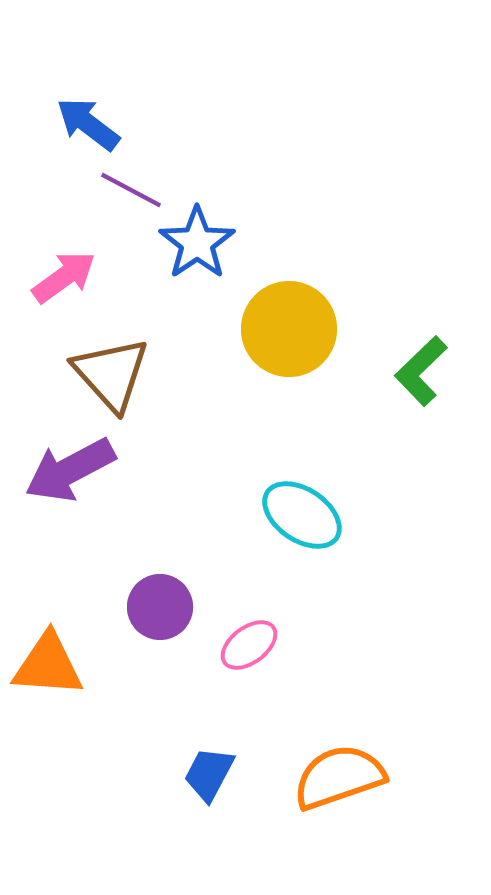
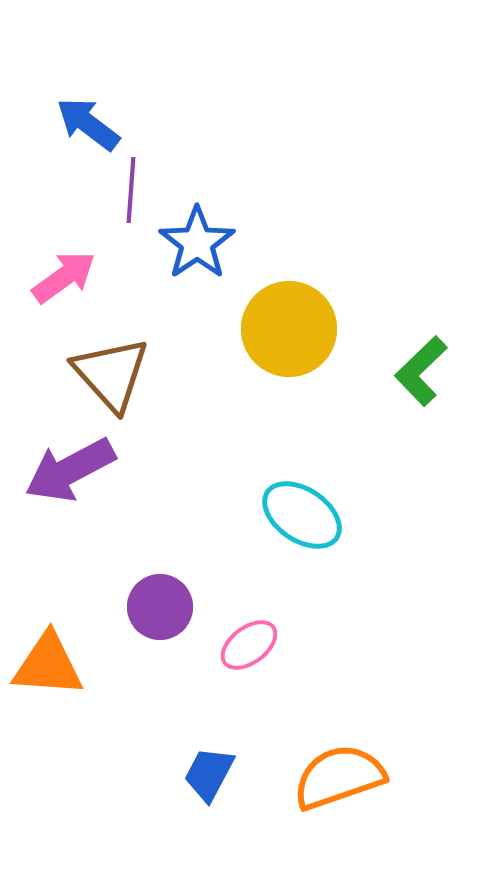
purple line: rotated 66 degrees clockwise
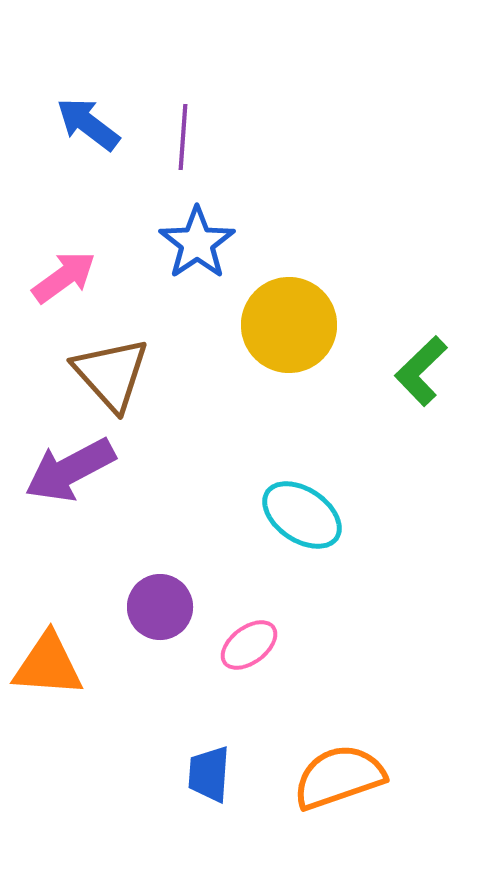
purple line: moved 52 px right, 53 px up
yellow circle: moved 4 px up
blue trapezoid: rotated 24 degrees counterclockwise
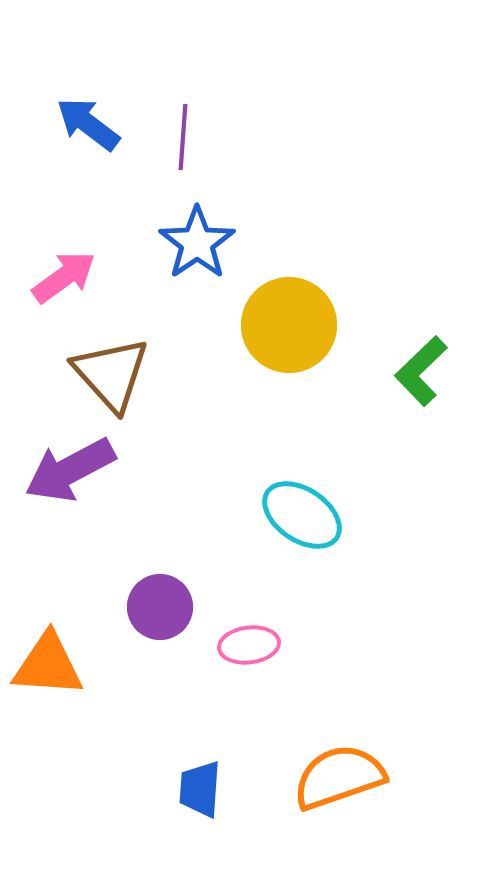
pink ellipse: rotated 30 degrees clockwise
blue trapezoid: moved 9 px left, 15 px down
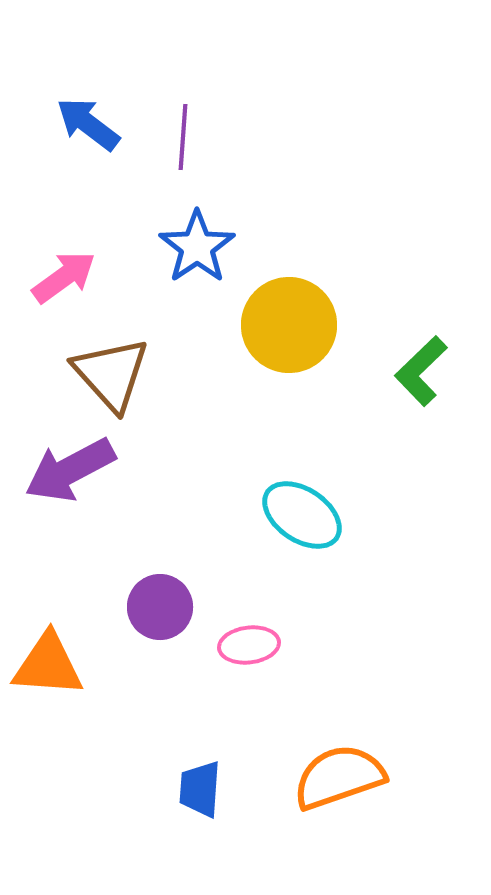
blue star: moved 4 px down
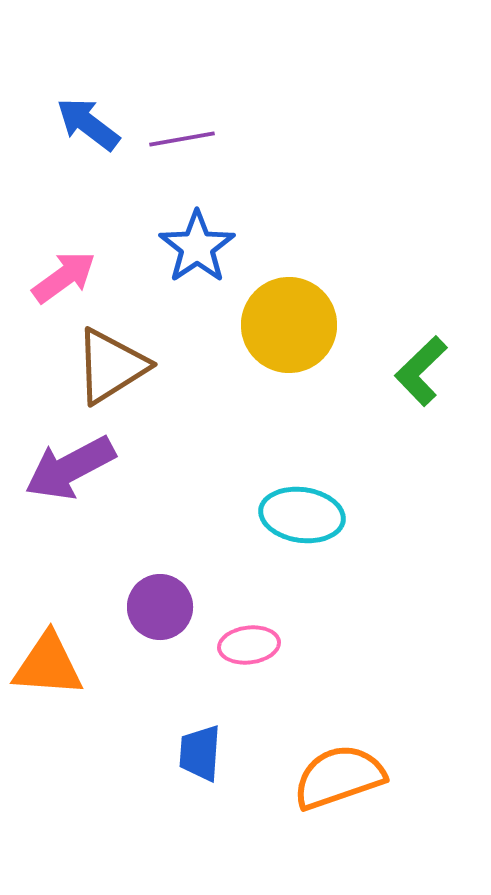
purple line: moved 1 px left, 2 px down; rotated 76 degrees clockwise
brown triangle: moved 8 px up; rotated 40 degrees clockwise
purple arrow: moved 2 px up
cyan ellipse: rotated 26 degrees counterclockwise
blue trapezoid: moved 36 px up
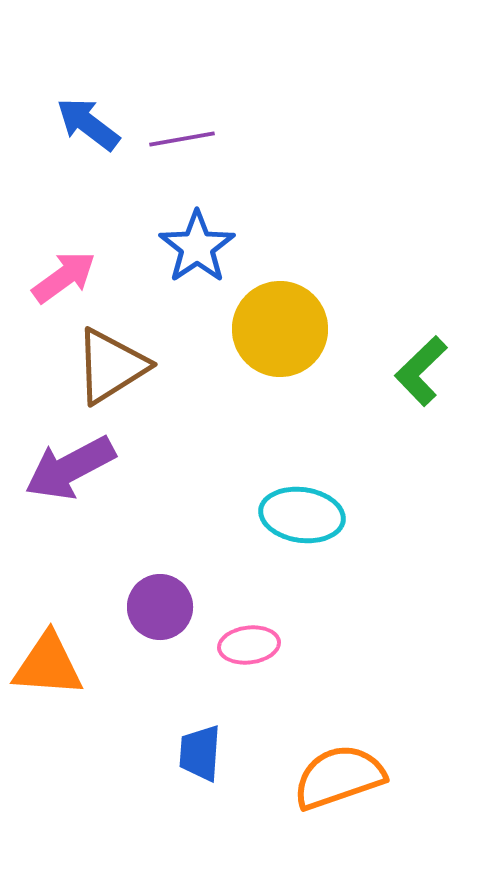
yellow circle: moved 9 px left, 4 px down
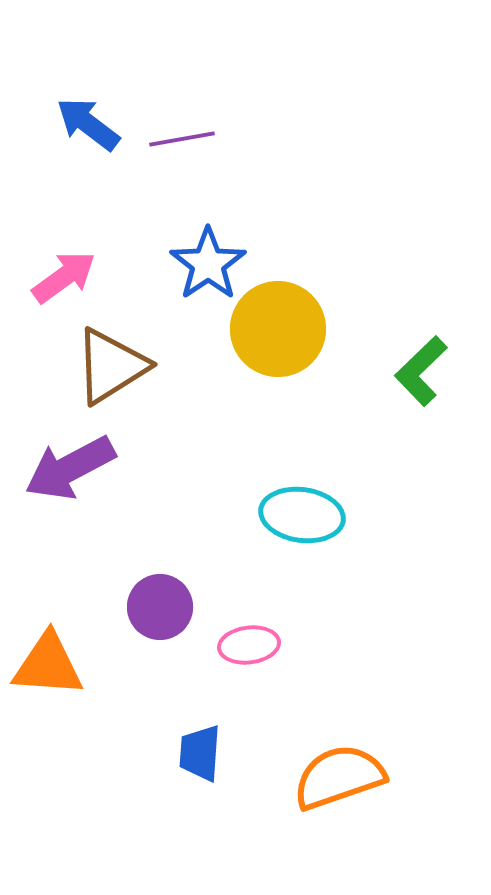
blue star: moved 11 px right, 17 px down
yellow circle: moved 2 px left
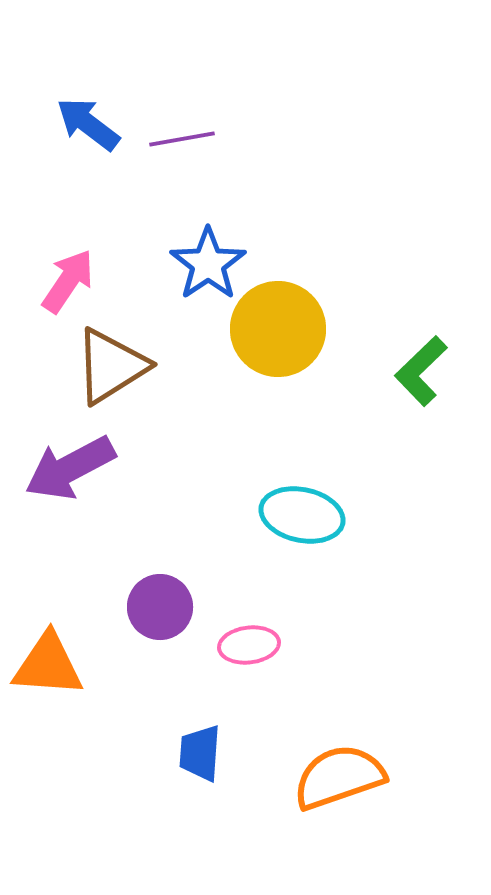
pink arrow: moved 4 px right, 4 px down; rotated 20 degrees counterclockwise
cyan ellipse: rotated 4 degrees clockwise
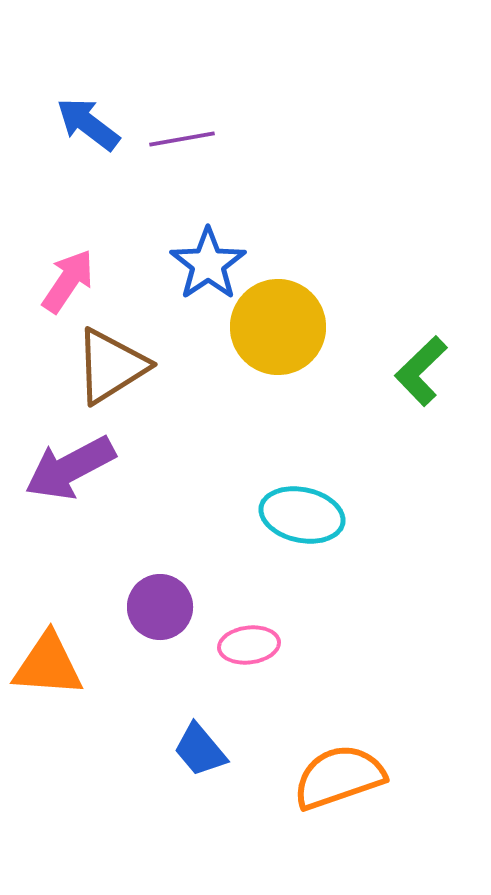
yellow circle: moved 2 px up
blue trapezoid: moved 3 px up; rotated 44 degrees counterclockwise
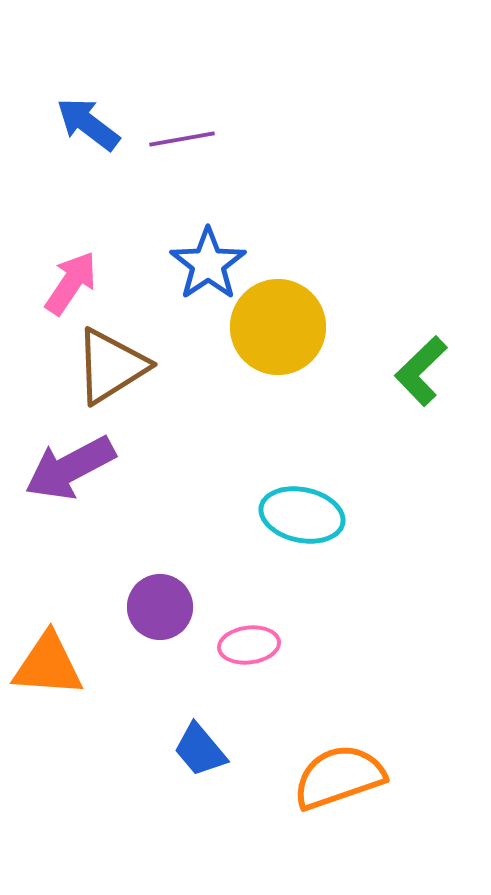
pink arrow: moved 3 px right, 2 px down
